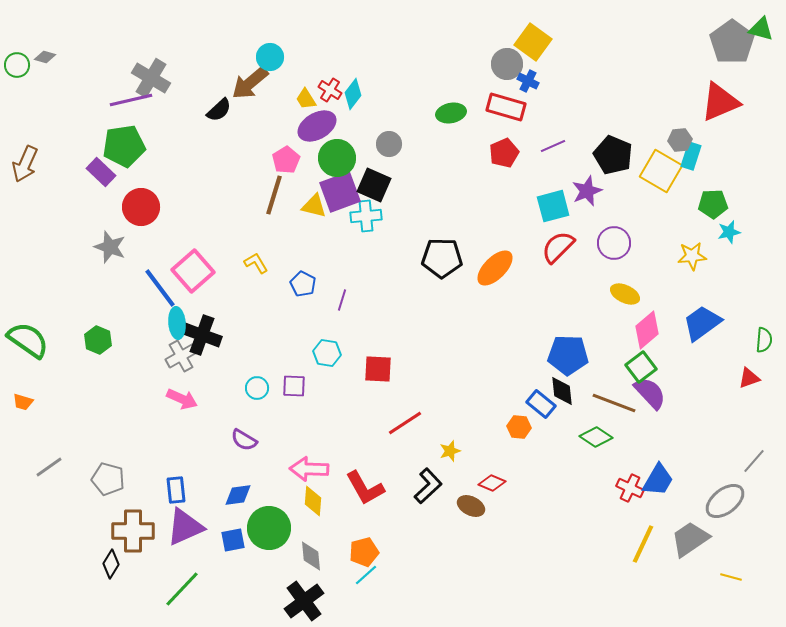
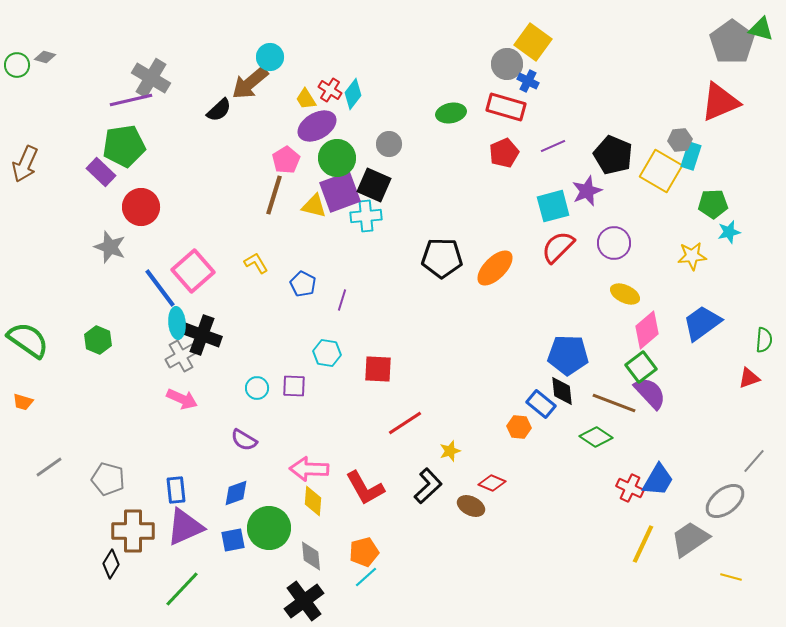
blue diamond at (238, 495): moved 2 px left, 2 px up; rotated 12 degrees counterclockwise
cyan line at (366, 575): moved 2 px down
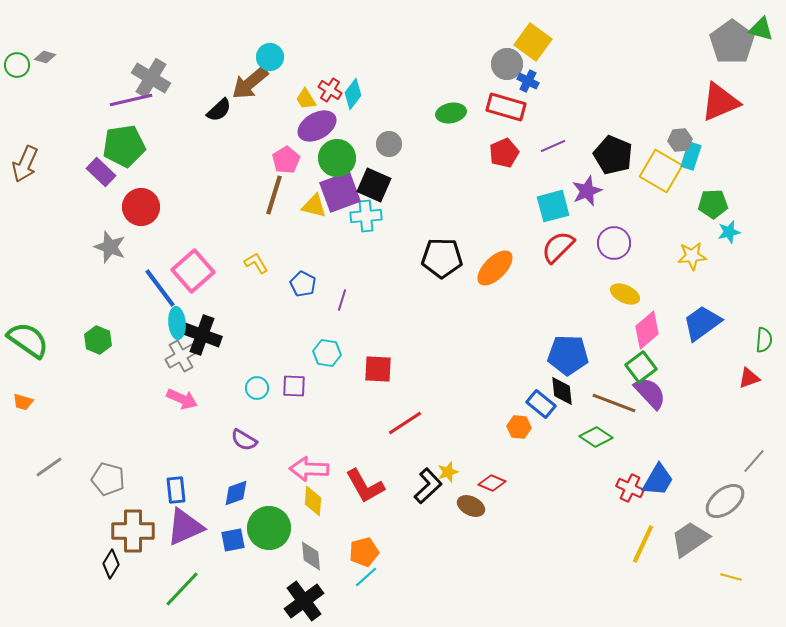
yellow star at (450, 451): moved 2 px left, 21 px down
red L-shape at (365, 488): moved 2 px up
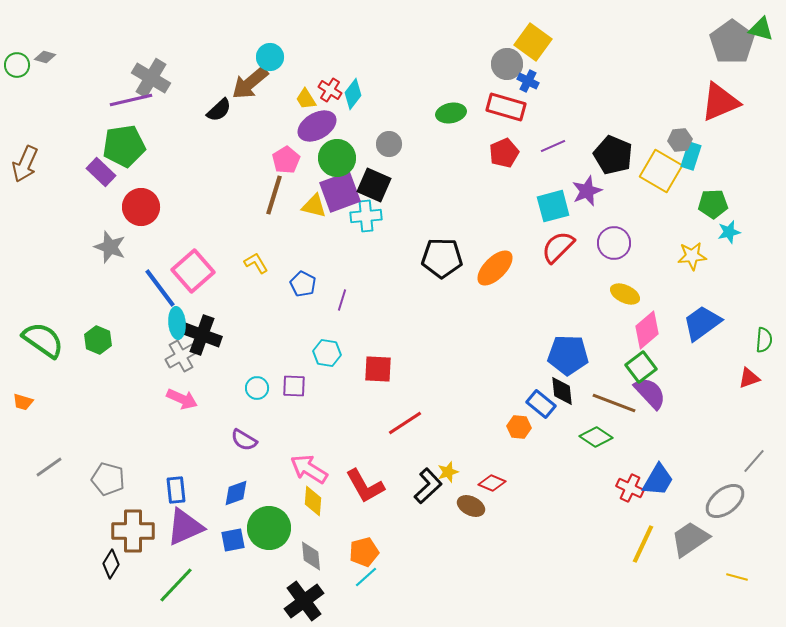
green semicircle at (28, 340): moved 15 px right
pink arrow at (309, 469): rotated 30 degrees clockwise
yellow line at (731, 577): moved 6 px right
green line at (182, 589): moved 6 px left, 4 px up
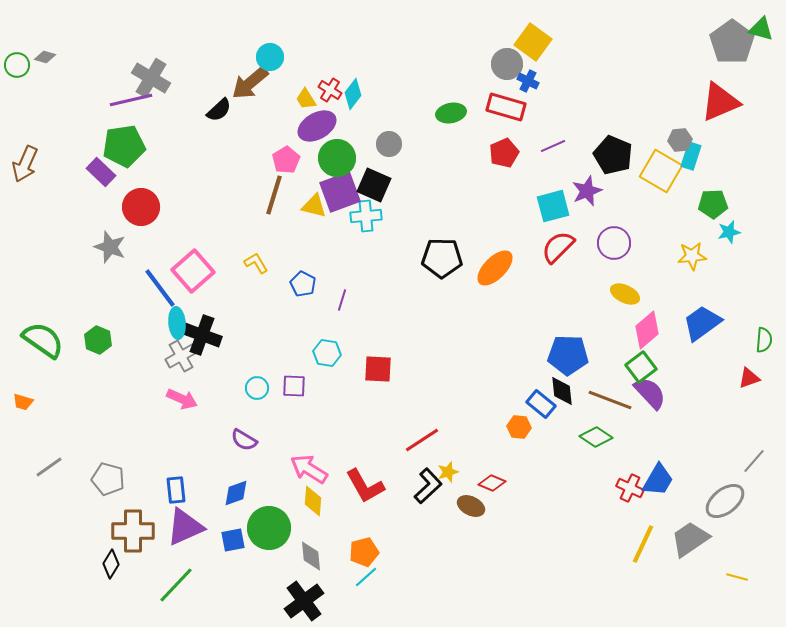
brown line at (614, 403): moved 4 px left, 3 px up
red line at (405, 423): moved 17 px right, 17 px down
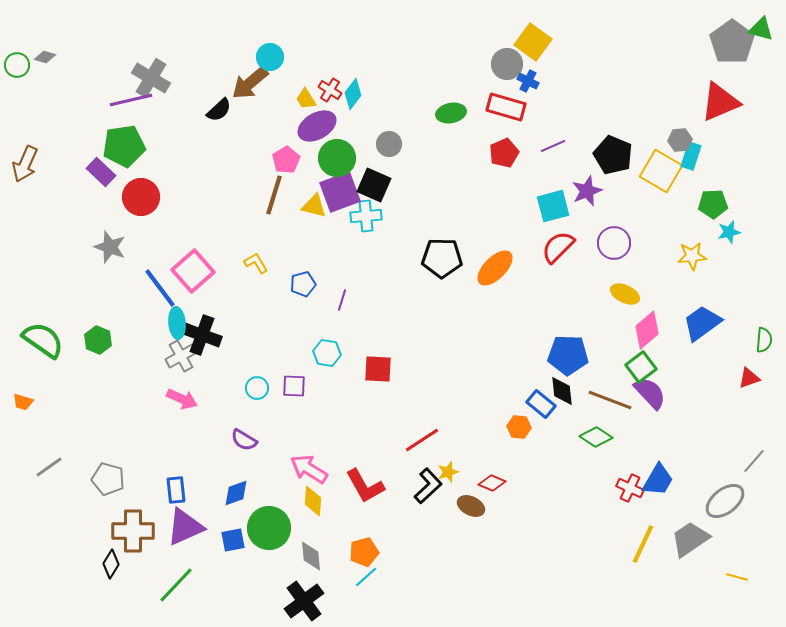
red circle at (141, 207): moved 10 px up
blue pentagon at (303, 284): rotated 30 degrees clockwise
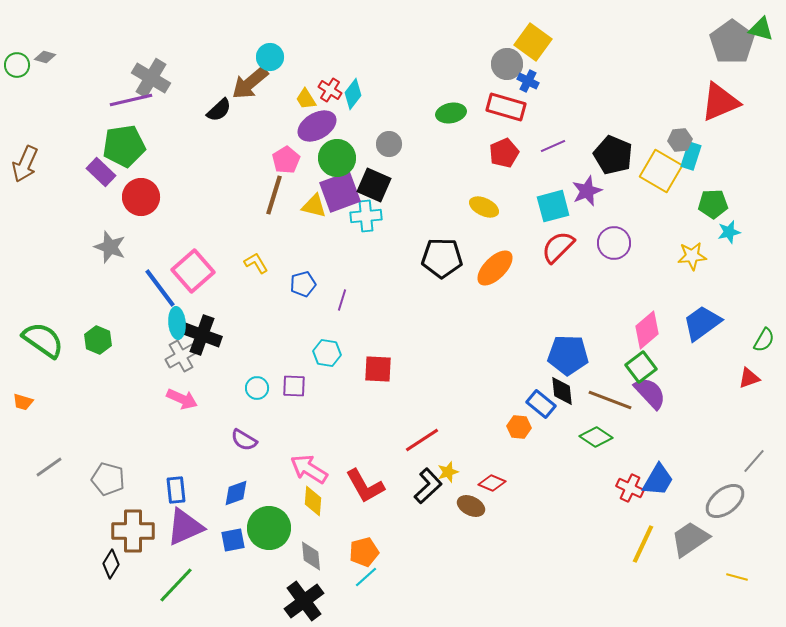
yellow ellipse at (625, 294): moved 141 px left, 87 px up
green semicircle at (764, 340): rotated 25 degrees clockwise
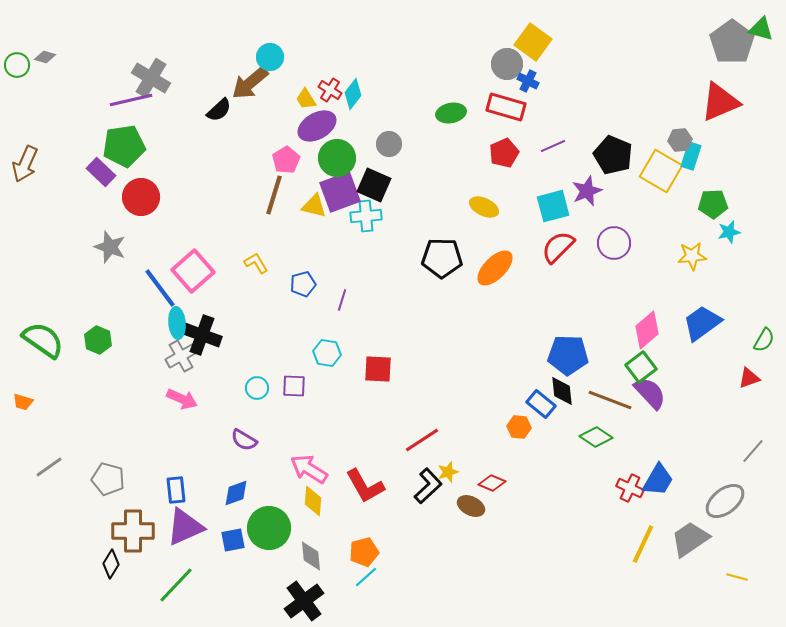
gray line at (754, 461): moved 1 px left, 10 px up
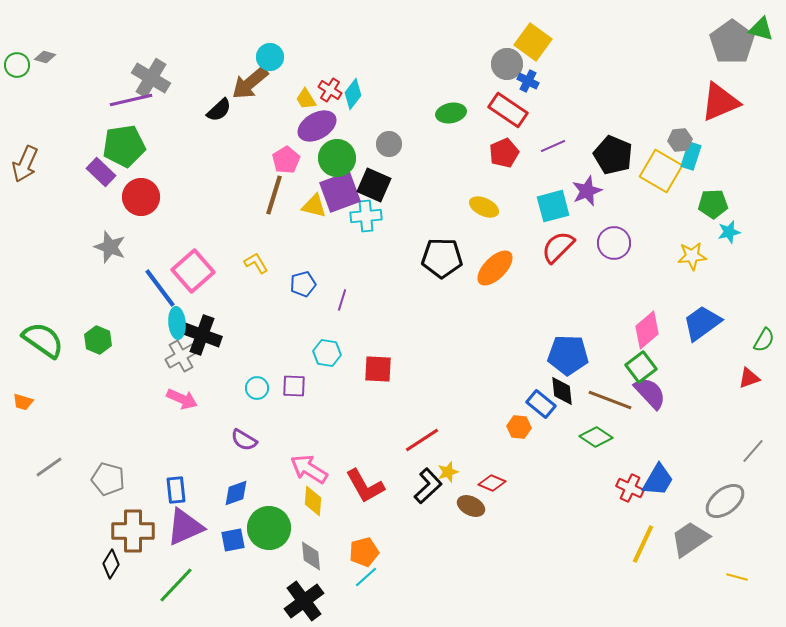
red rectangle at (506, 107): moved 2 px right, 3 px down; rotated 18 degrees clockwise
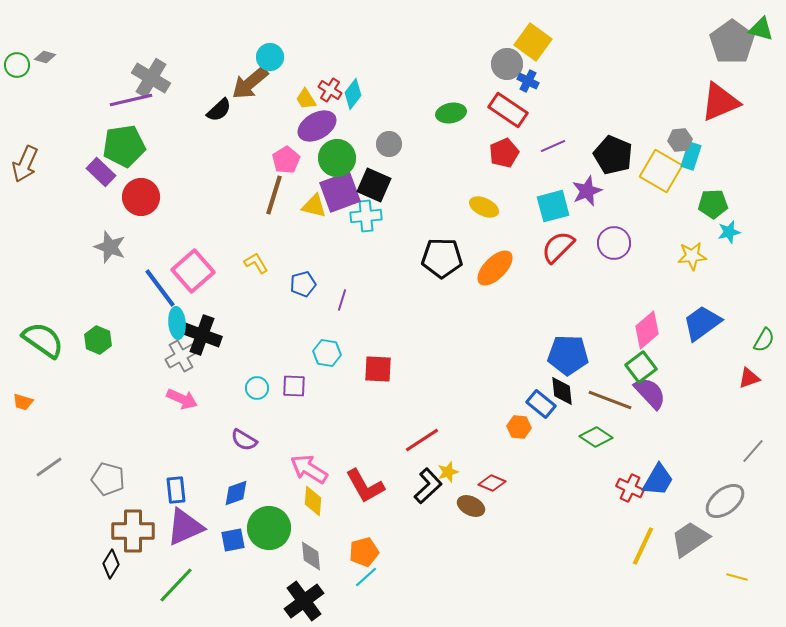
yellow line at (643, 544): moved 2 px down
